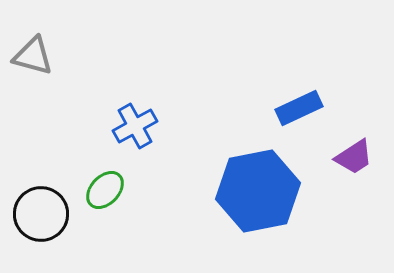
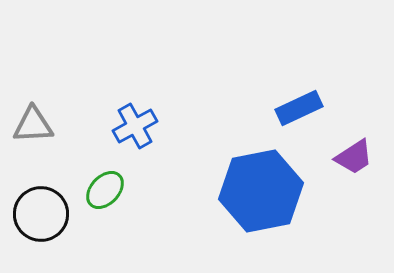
gray triangle: moved 69 px down; rotated 18 degrees counterclockwise
blue hexagon: moved 3 px right
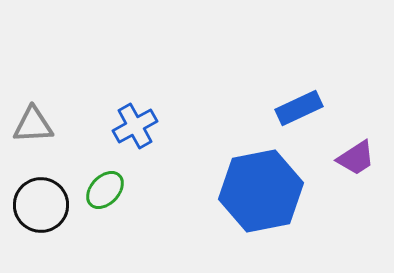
purple trapezoid: moved 2 px right, 1 px down
black circle: moved 9 px up
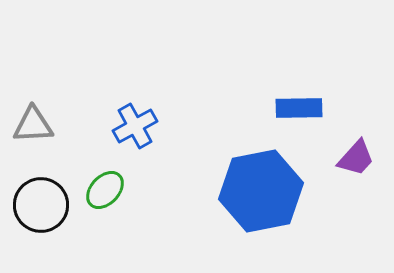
blue rectangle: rotated 24 degrees clockwise
purple trapezoid: rotated 15 degrees counterclockwise
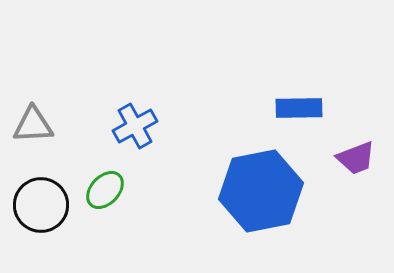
purple trapezoid: rotated 27 degrees clockwise
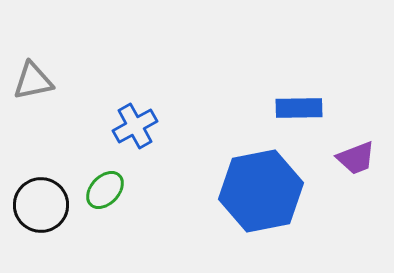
gray triangle: moved 44 px up; rotated 9 degrees counterclockwise
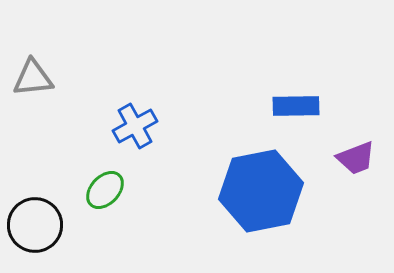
gray triangle: moved 3 px up; rotated 6 degrees clockwise
blue rectangle: moved 3 px left, 2 px up
black circle: moved 6 px left, 20 px down
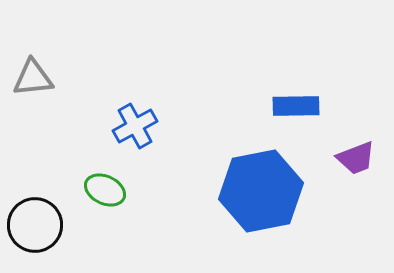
green ellipse: rotated 72 degrees clockwise
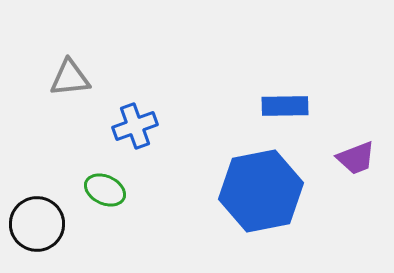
gray triangle: moved 37 px right
blue rectangle: moved 11 px left
blue cross: rotated 9 degrees clockwise
black circle: moved 2 px right, 1 px up
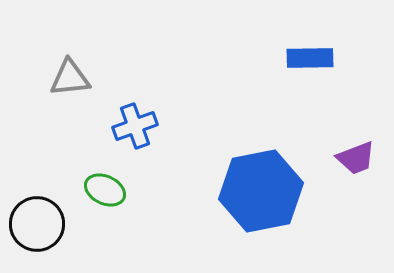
blue rectangle: moved 25 px right, 48 px up
